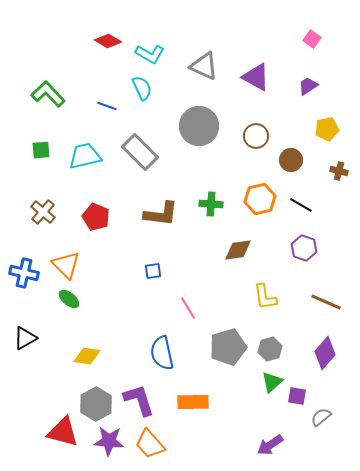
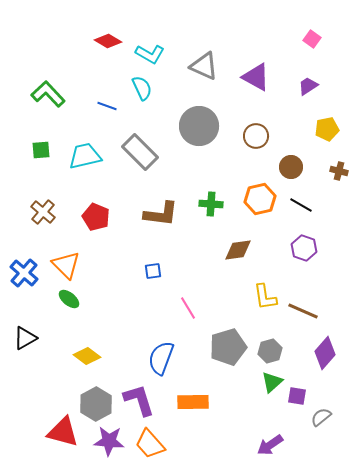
brown circle at (291, 160): moved 7 px down
blue cross at (24, 273): rotated 28 degrees clockwise
brown line at (326, 302): moved 23 px left, 9 px down
gray hexagon at (270, 349): moved 2 px down
blue semicircle at (162, 353): moved 1 px left, 5 px down; rotated 32 degrees clockwise
yellow diamond at (87, 356): rotated 28 degrees clockwise
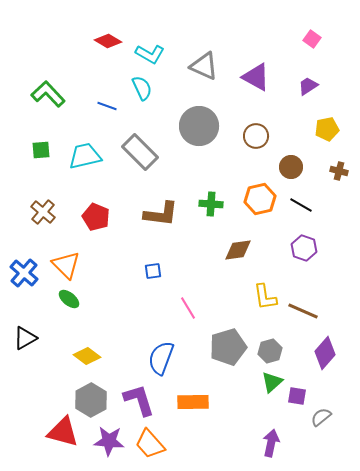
gray hexagon at (96, 404): moved 5 px left, 4 px up
purple arrow at (270, 445): moved 1 px right, 2 px up; rotated 136 degrees clockwise
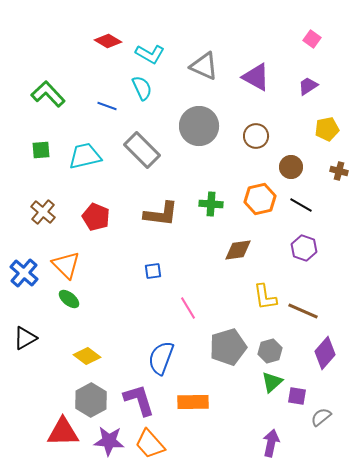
gray rectangle at (140, 152): moved 2 px right, 2 px up
red triangle at (63, 432): rotated 16 degrees counterclockwise
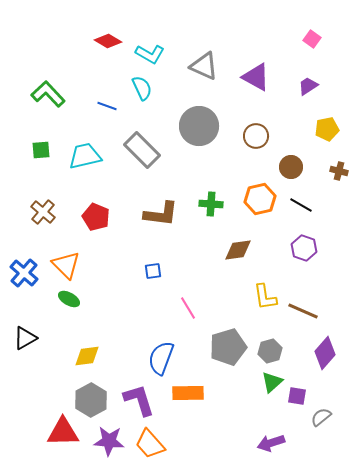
green ellipse at (69, 299): rotated 10 degrees counterclockwise
yellow diamond at (87, 356): rotated 44 degrees counterclockwise
orange rectangle at (193, 402): moved 5 px left, 9 px up
purple arrow at (271, 443): rotated 120 degrees counterclockwise
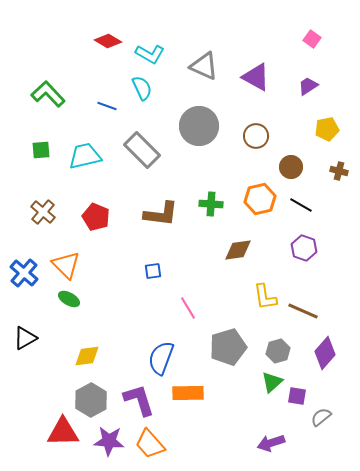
gray hexagon at (270, 351): moved 8 px right
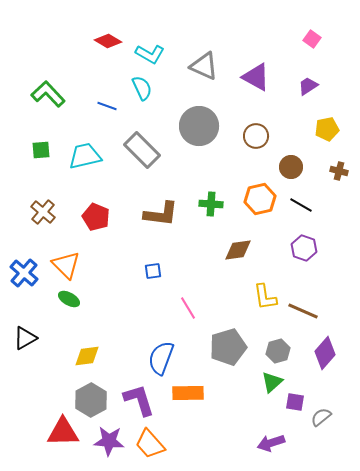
purple square at (297, 396): moved 2 px left, 6 px down
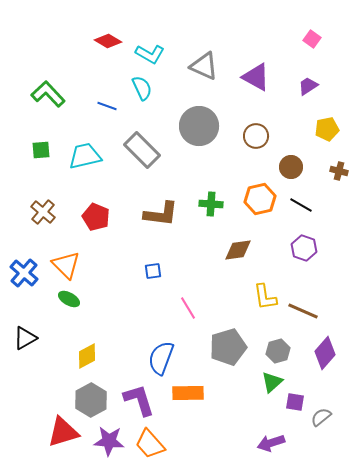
yellow diamond at (87, 356): rotated 20 degrees counterclockwise
red triangle at (63, 432): rotated 16 degrees counterclockwise
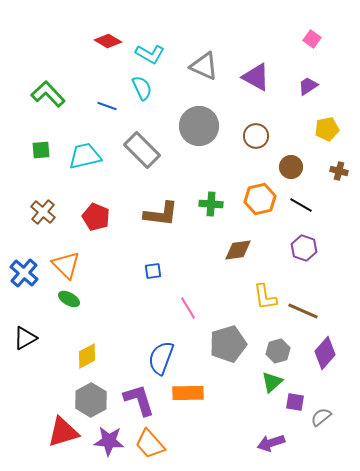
gray pentagon at (228, 347): moved 3 px up
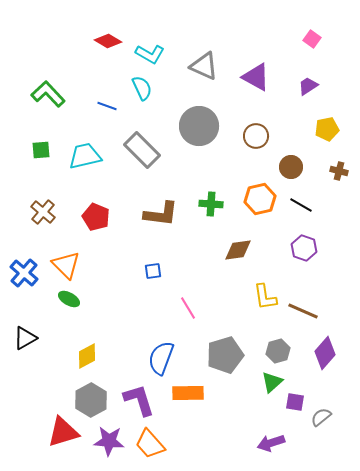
gray pentagon at (228, 344): moved 3 px left, 11 px down
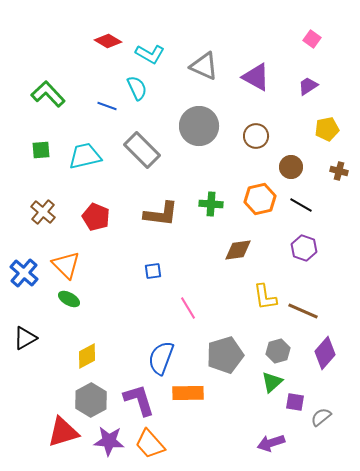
cyan semicircle at (142, 88): moved 5 px left
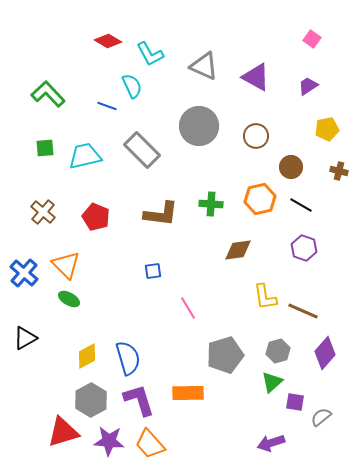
cyan L-shape at (150, 54): rotated 32 degrees clockwise
cyan semicircle at (137, 88): moved 5 px left, 2 px up
green square at (41, 150): moved 4 px right, 2 px up
blue semicircle at (161, 358): moved 33 px left; rotated 144 degrees clockwise
